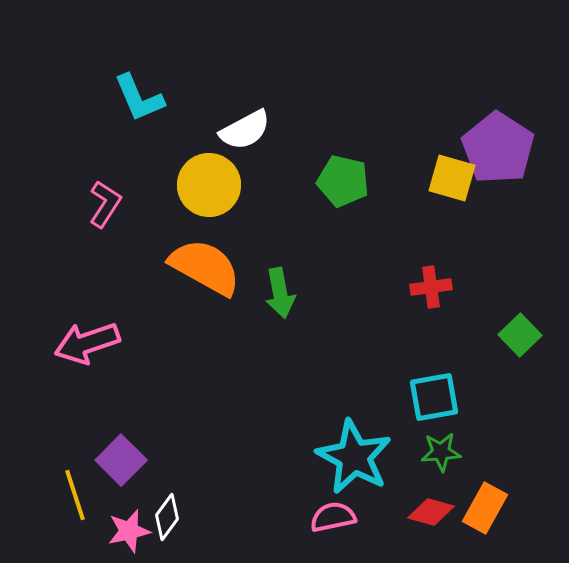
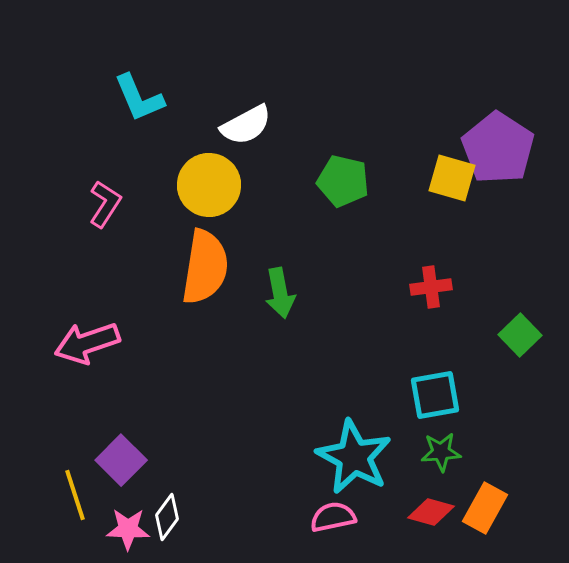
white semicircle: moved 1 px right, 5 px up
orange semicircle: rotated 70 degrees clockwise
cyan square: moved 1 px right, 2 px up
pink star: moved 1 px left, 2 px up; rotated 15 degrees clockwise
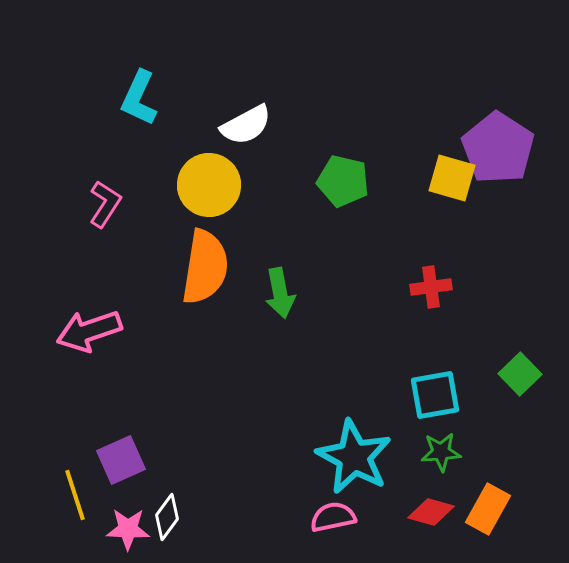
cyan L-shape: rotated 48 degrees clockwise
green square: moved 39 px down
pink arrow: moved 2 px right, 12 px up
purple square: rotated 21 degrees clockwise
orange rectangle: moved 3 px right, 1 px down
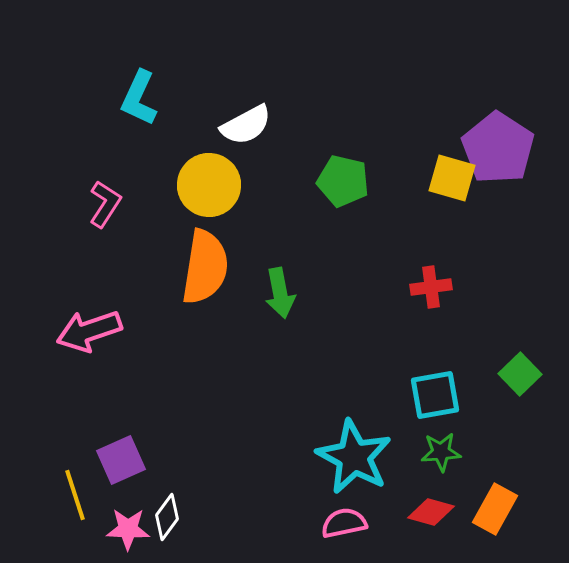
orange rectangle: moved 7 px right
pink semicircle: moved 11 px right, 6 px down
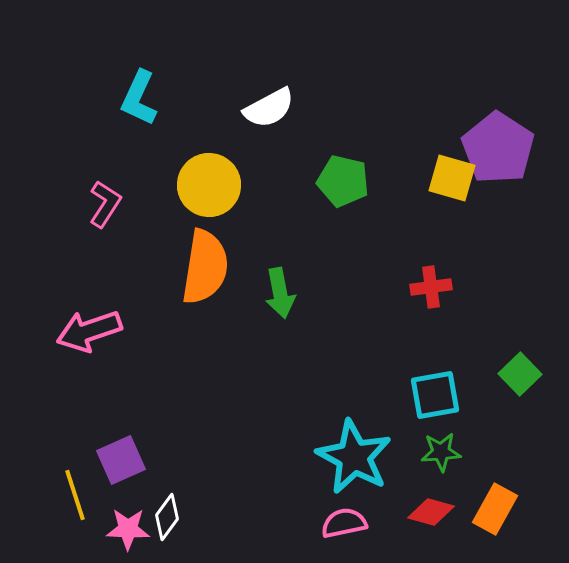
white semicircle: moved 23 px right, 17 px up
